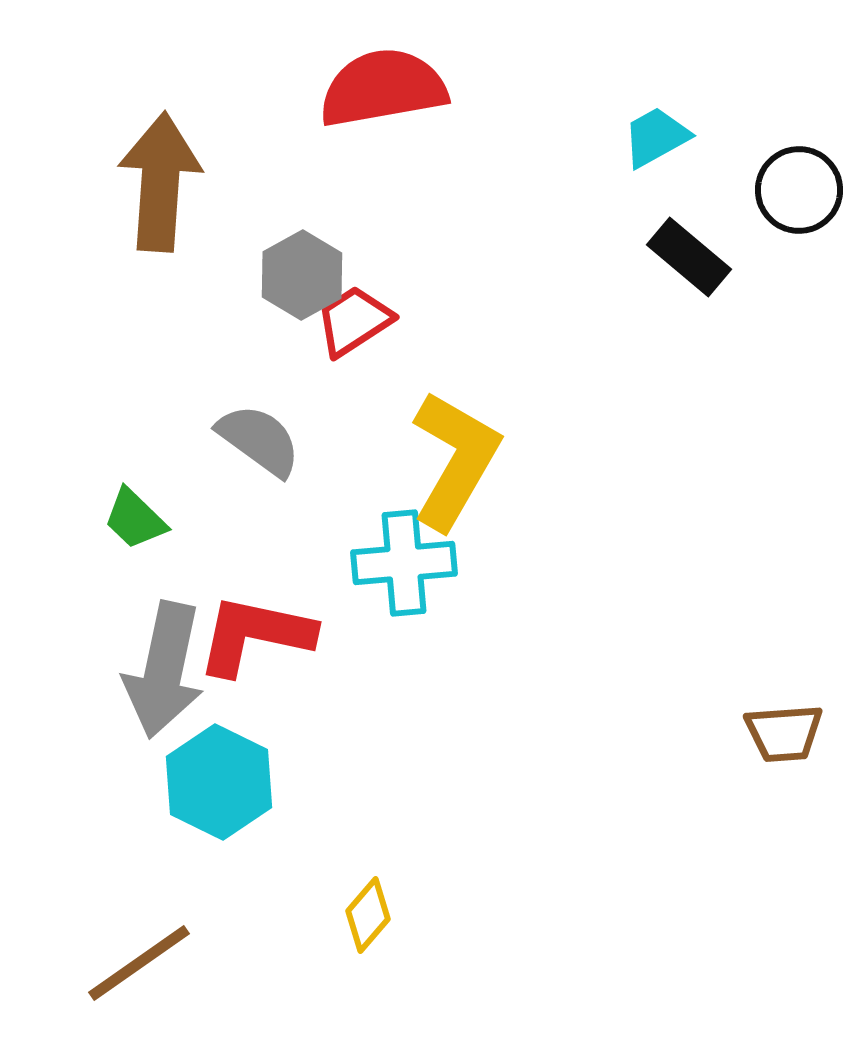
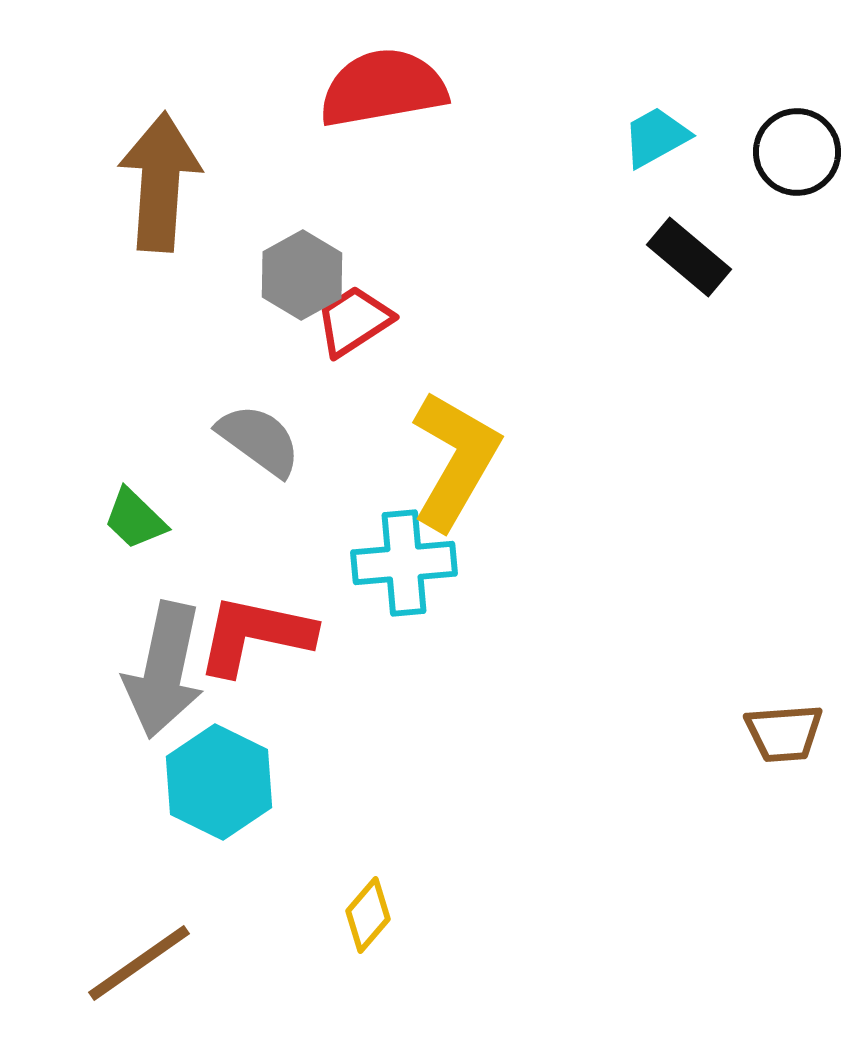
black circle: moved 2 px left, 38 px up
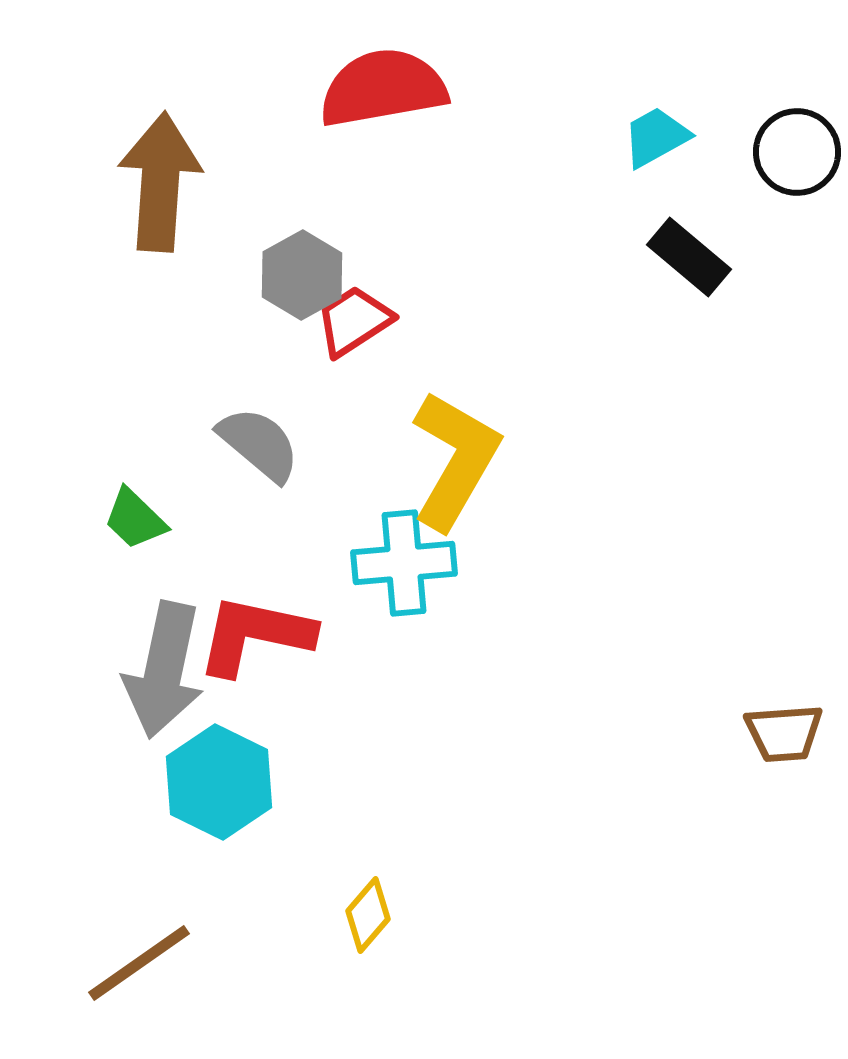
gray semicircle: moved 4 px down; rotated 4 degrees clockwise
